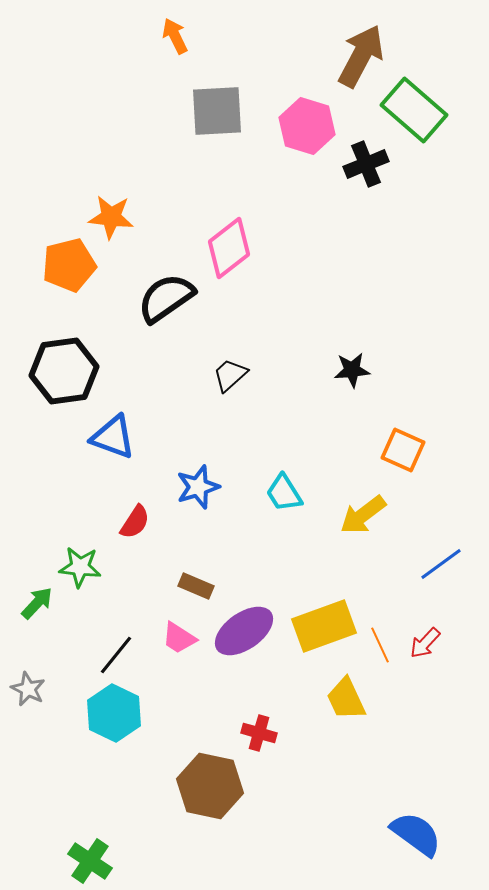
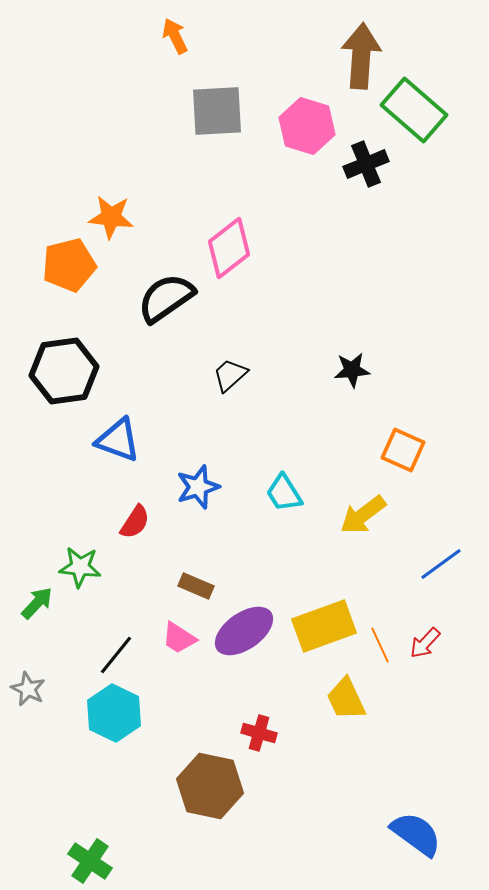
brown arrow: rotated 24 degrees counterclockwise
blue triangle: moved 5 px right, 3 px down
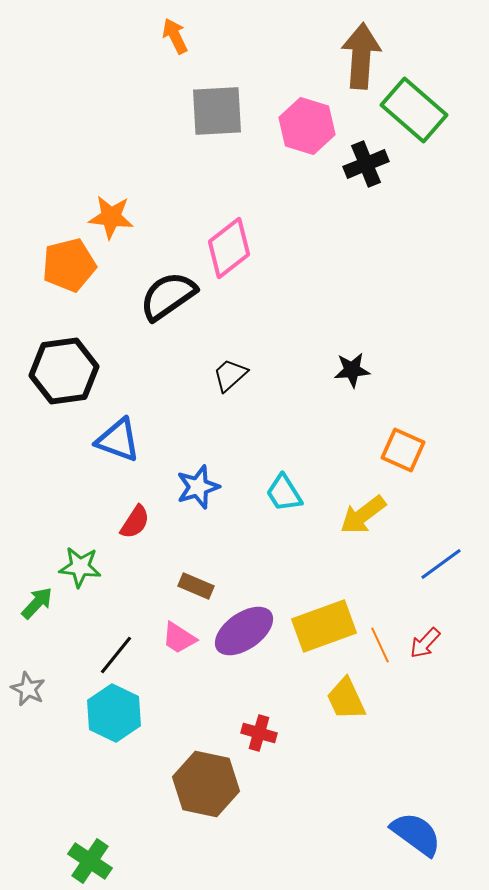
black semicircle: moved 2 px right, 2 px up
brown hexagon: moved 4 px left, 2 px up
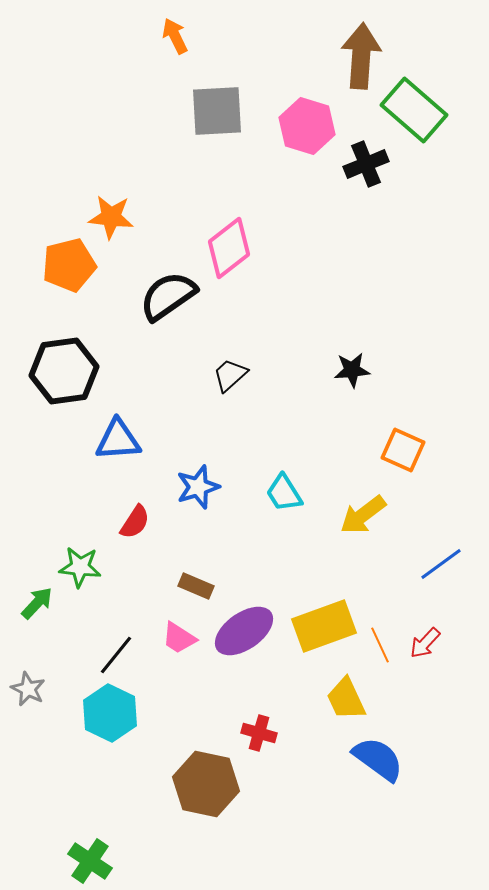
blue triangle: rotated 24 degrees counterclockwise
cyan hexagon: moved 4 px left
blue semicircle: moved 38 px left, 75 px up
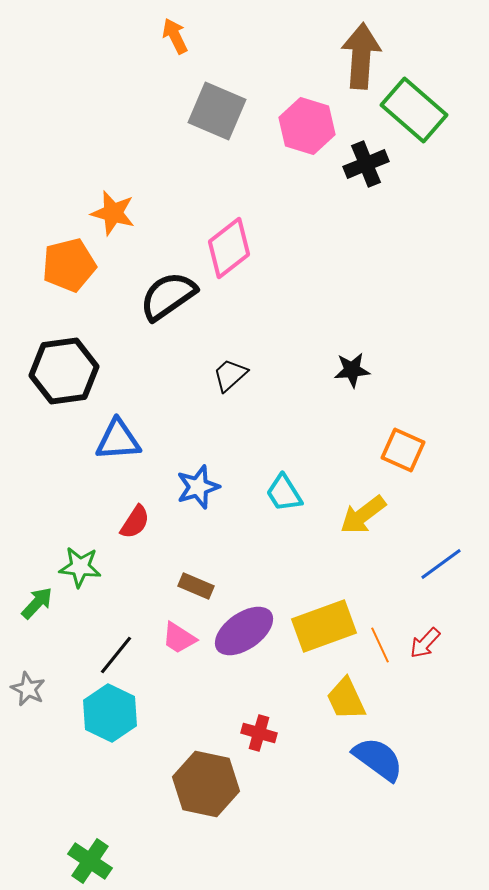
gray square: rotated 26 degrees clockwise
orange star: moved 2 px right, 4 px up; rotated 9 degrees clockwise
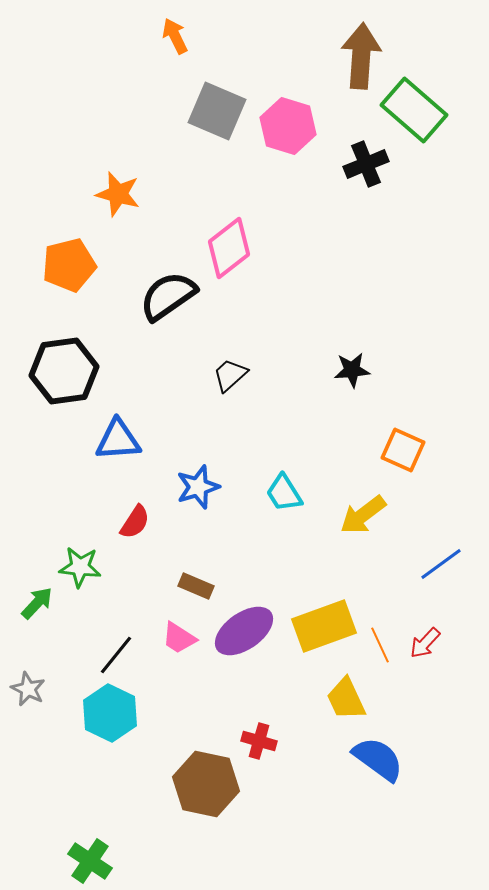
pink hexagon: moved 19 px left
orange star: moved 5 px right, 19 px up
red cross: moved 8 px down
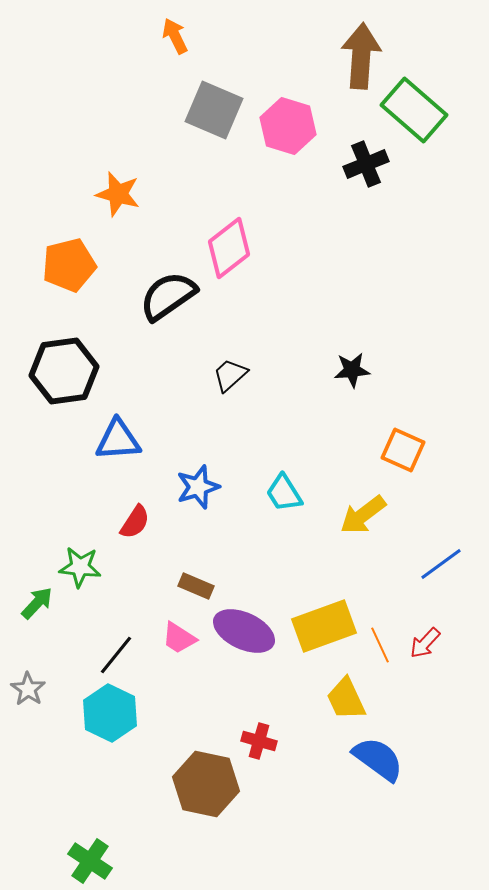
gray square: moved 3 px left, 1 px up
purple ellipse: rotated 60 degrees clockwise
gray star: rotated 8 degrees clockwise
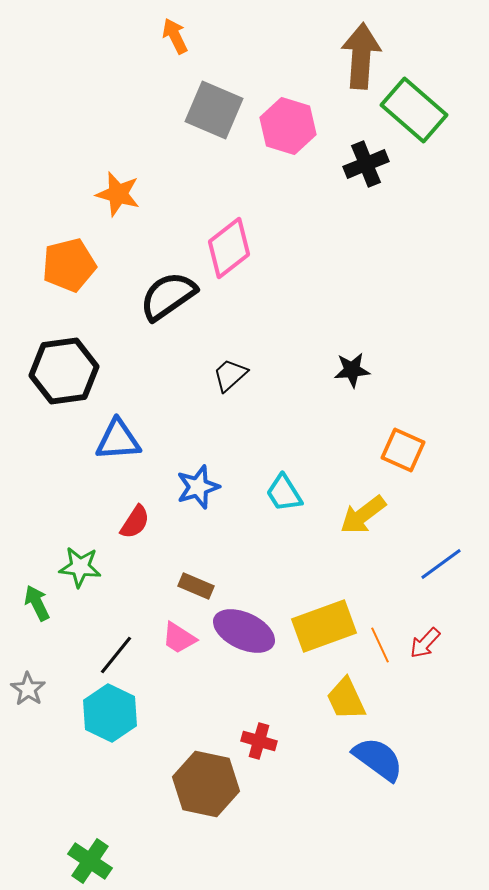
green arrow: rotated 69 degrees counterclockwise
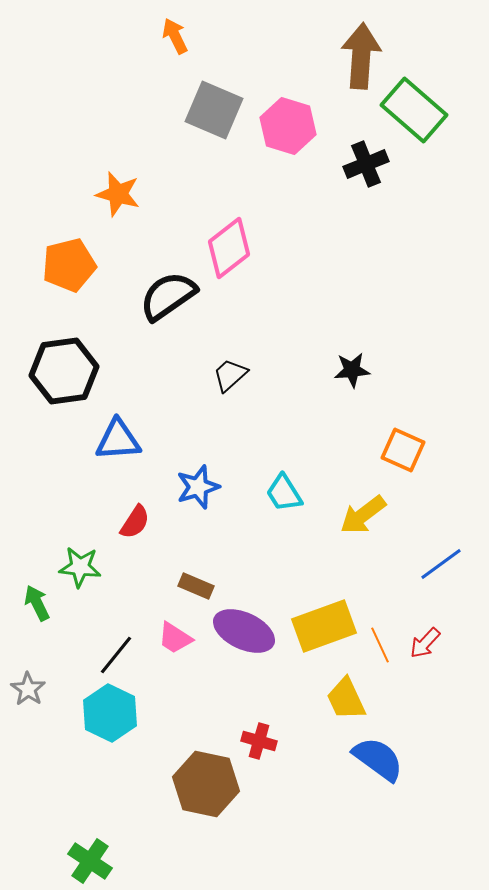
pink trapezoid: moved 4 px left
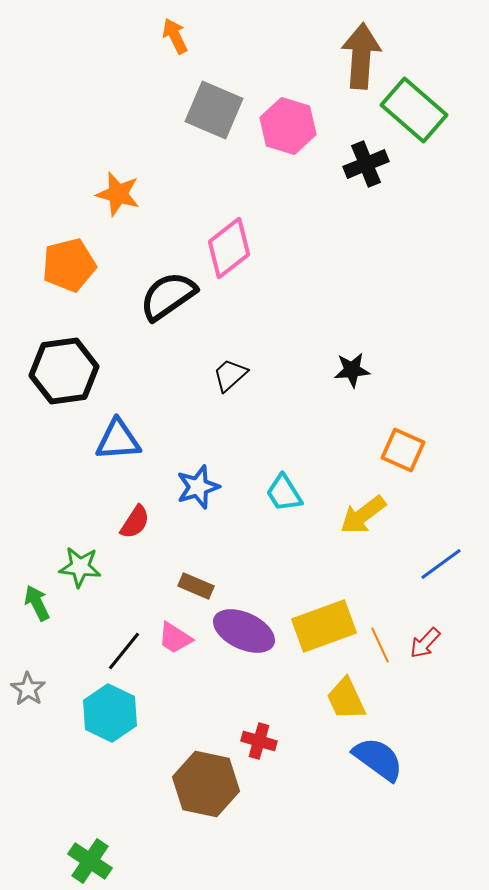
black line: moved 8 px right, 4 px up
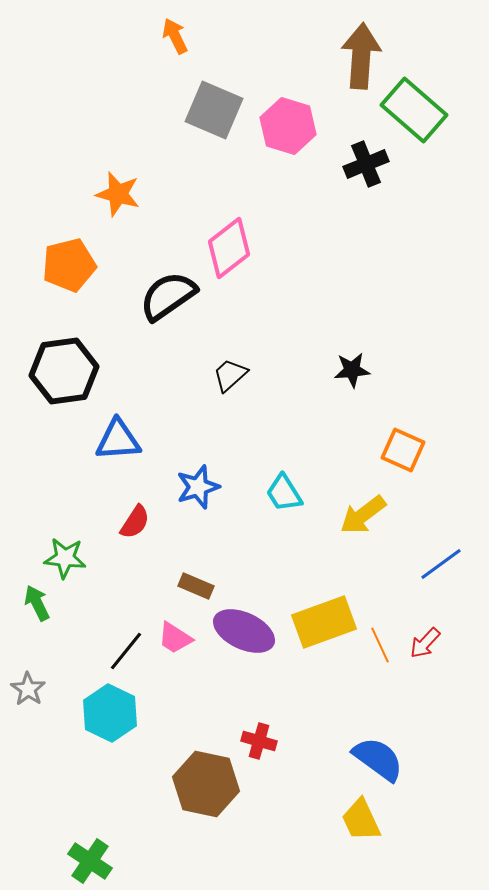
green star: moved 15 px left, 9 px up
yellow rectangle: moved 4 px up
black line: moved 2 px right
yellow trapezoid: moved 15 px right, 121 px down
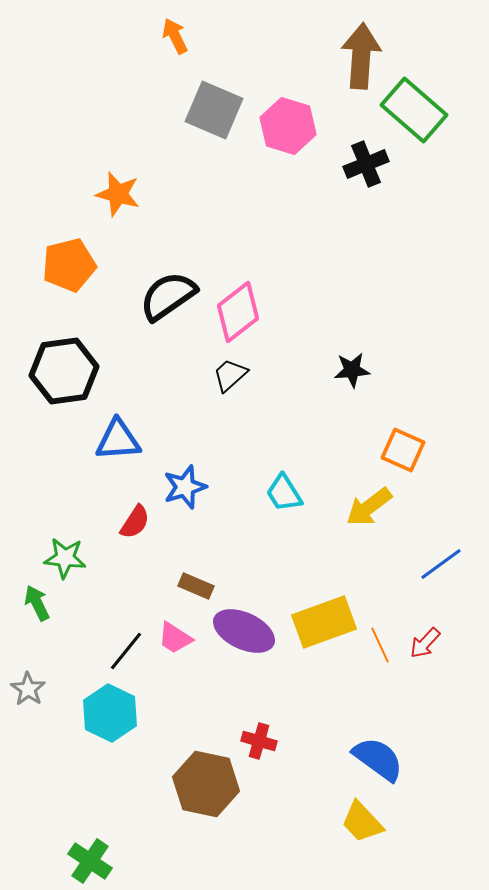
pink diamond: moved 9 px right, 64 px down
blue star: moved 13 px left
yellow arrow: moved 6 px right, 8 px up
yellow trapezoid: moved 1 px right, 2 px down; rotated 18 degrees counterclockwise
